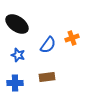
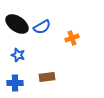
blue semicircle: moved 6 px left, 18 px up; rotated 24 degrees clockwise
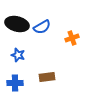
black ellipse: rotated 20 degrees counterclockwise
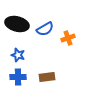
blue semicircle: moved 3 px right, 2 px down
orange cross: moved 4 px left
blue cross: moved 3 px right, 6 px up
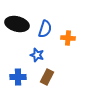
blue semicircle: rotated 42 degrees counterclockwise
orange cross: rotated 24 degrees clockwise
blue star: moved 19 px right
brown rectangle: rotated 56 degrees counterclockwise
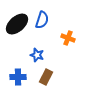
black ellipse: rotated 55 degrees counterclockwise
blue semicircle: moved 3 px left, 9 px up
orange cross: rotated 16 degrees clockwise
brown rectangle: moved 1 px left
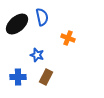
blue semicircle: moved 3 px up; rotated 30 degrees counterclockwise
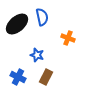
blue cross: rotated 28 degrees clockwise
